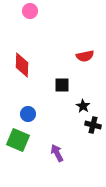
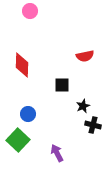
black star: rotated 16 degrees clockwise
green square: rotated 20 degrees clockwise
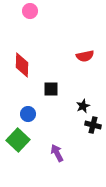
black square: moved 11 px left, 4 px down
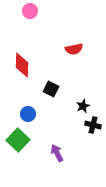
red semicircle: moved 11 px left, 7 px up
black square: rotated 28 degrees clockwise
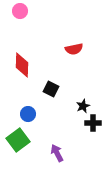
pink circle: moved 10 px left
black cross: moved 2 px up; rotated 14 degrees counterclockwise
green square: rotated 10 degrees clockwise
